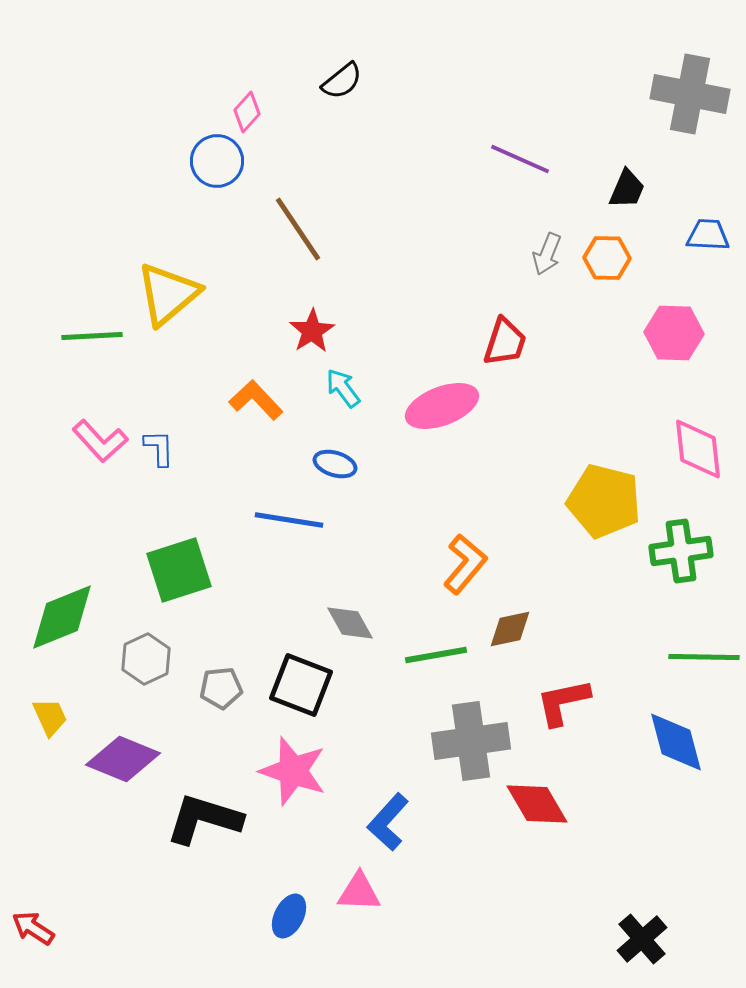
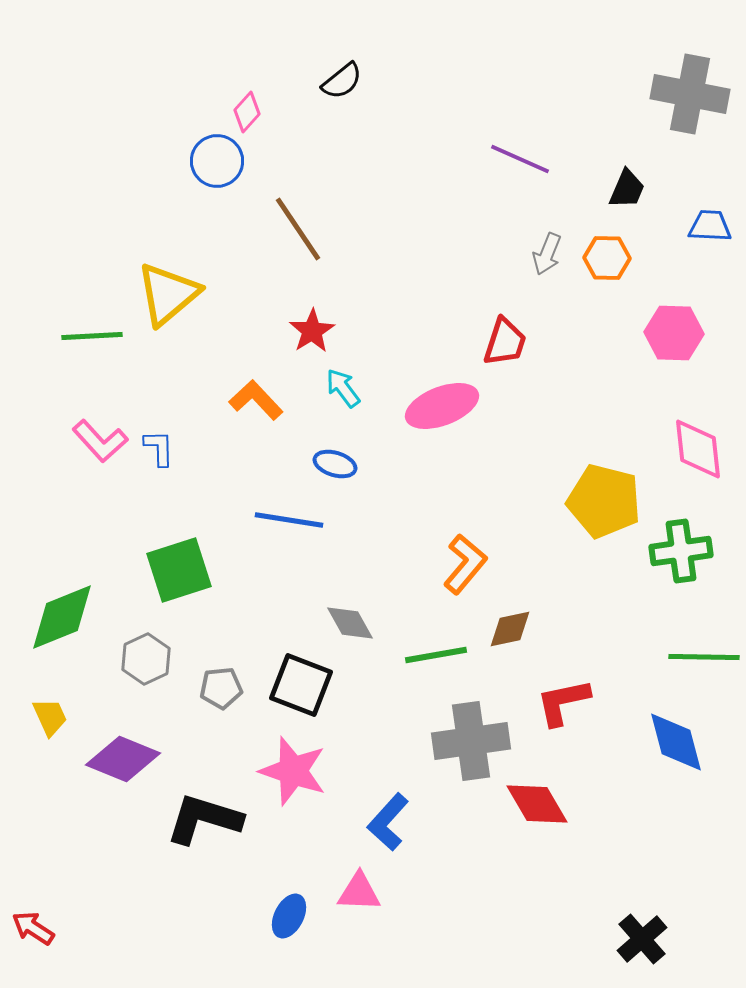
blue trapezoid at (708, 235): moved 2 px right, 9 px up
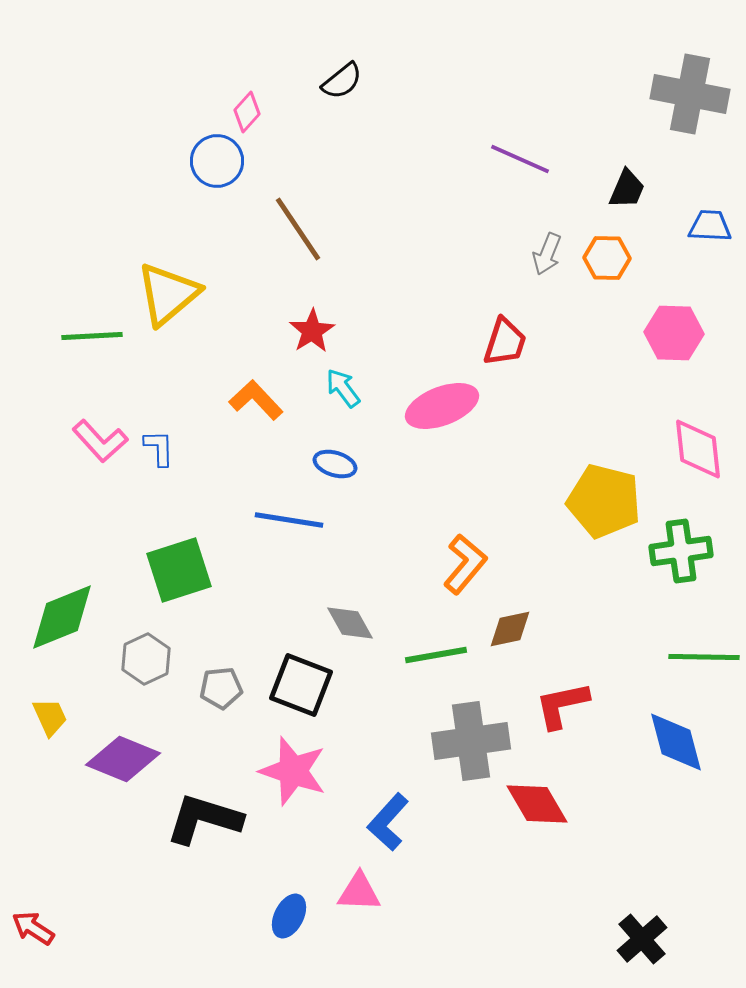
red L-shape at (563, 702): moved 1 px left, 3 px down
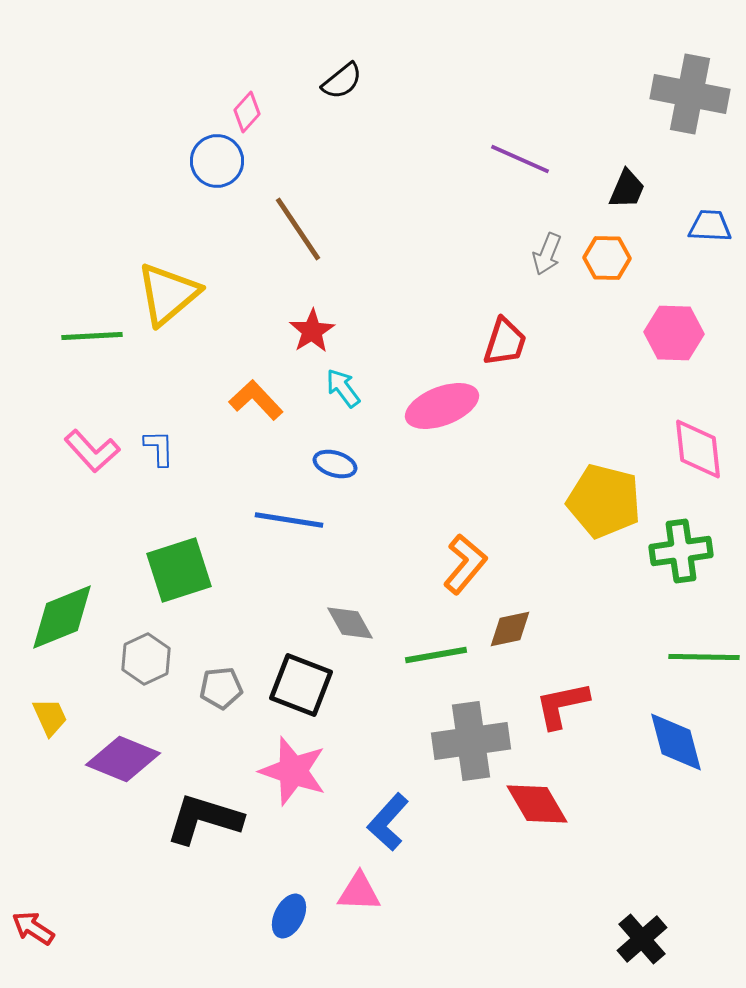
pink L-shape at (100, 441): moved 8 px left, 10 px down
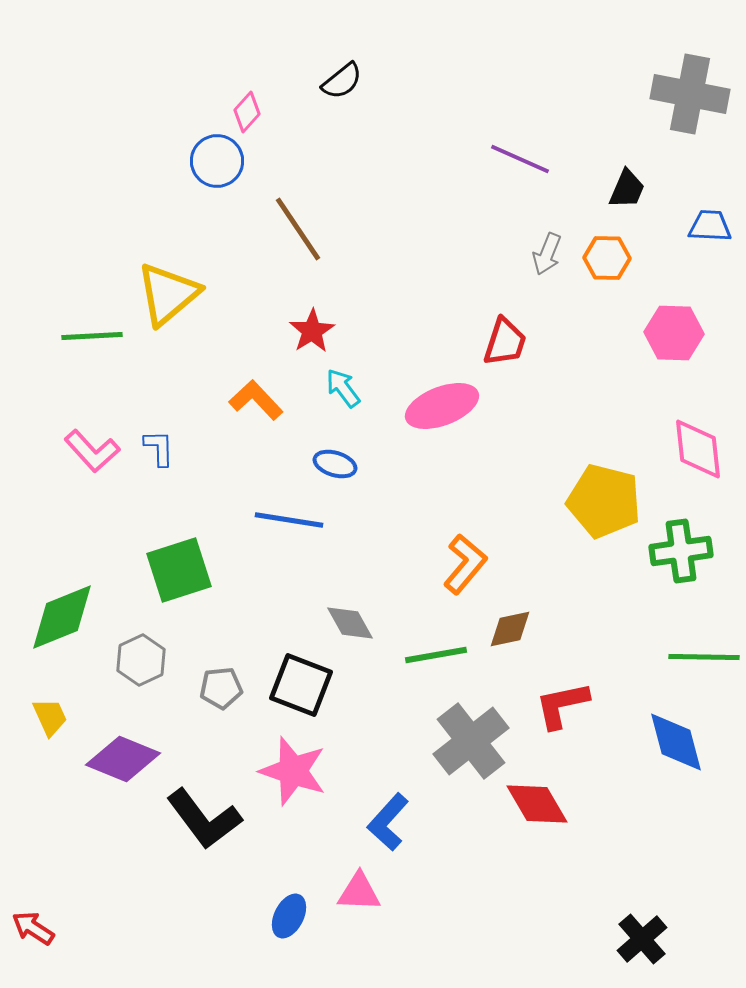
gray hexagon at (146, 659): moved 5 px left, 1 px down
gray cross at (471, 741): rotated 30 degrees counterclockwise
black L-shape at (204, 819): rotated 144 degrees counterclockwise
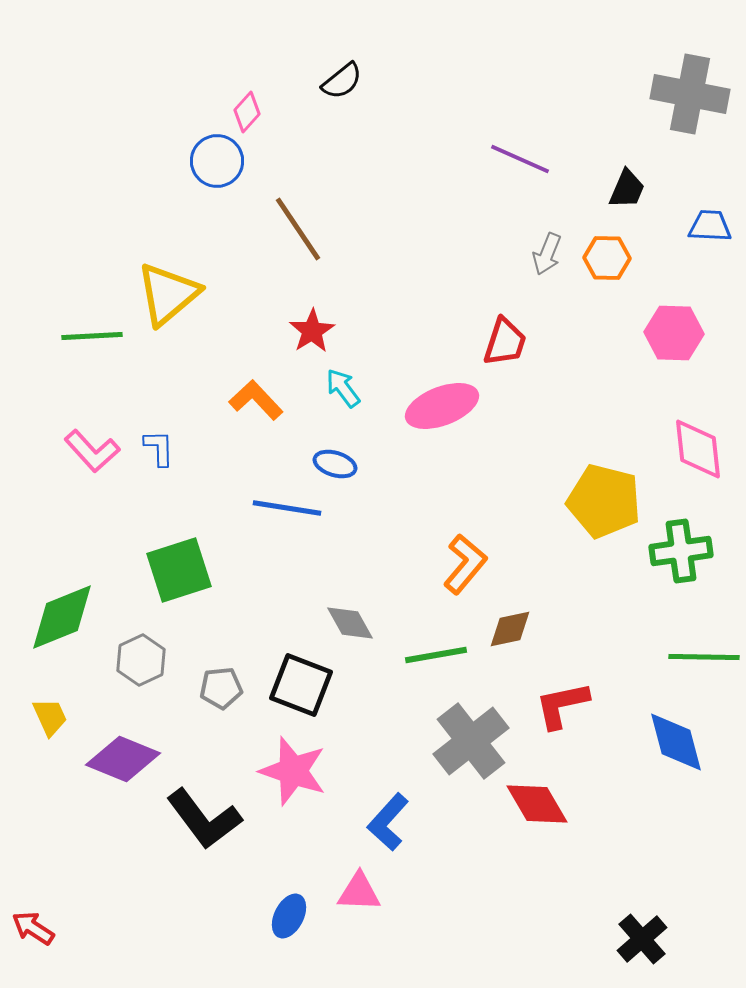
blue line at (289, 520): moved 2 px left, 12 px up
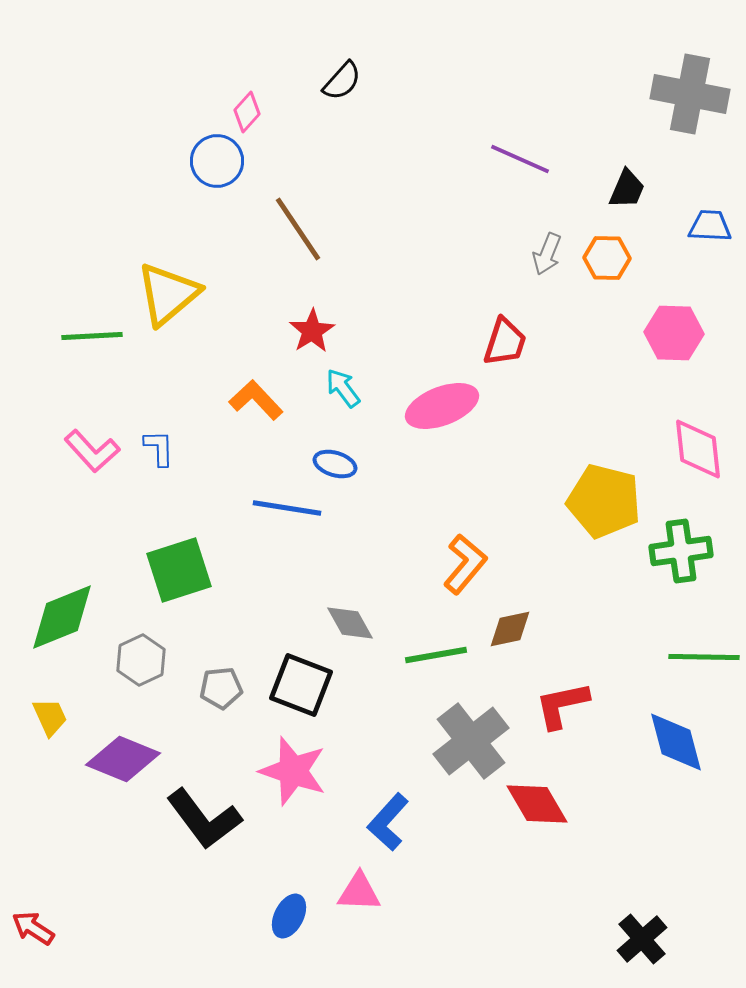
black semicircle at (342, 81): rotated 9 degrees counterclockwise
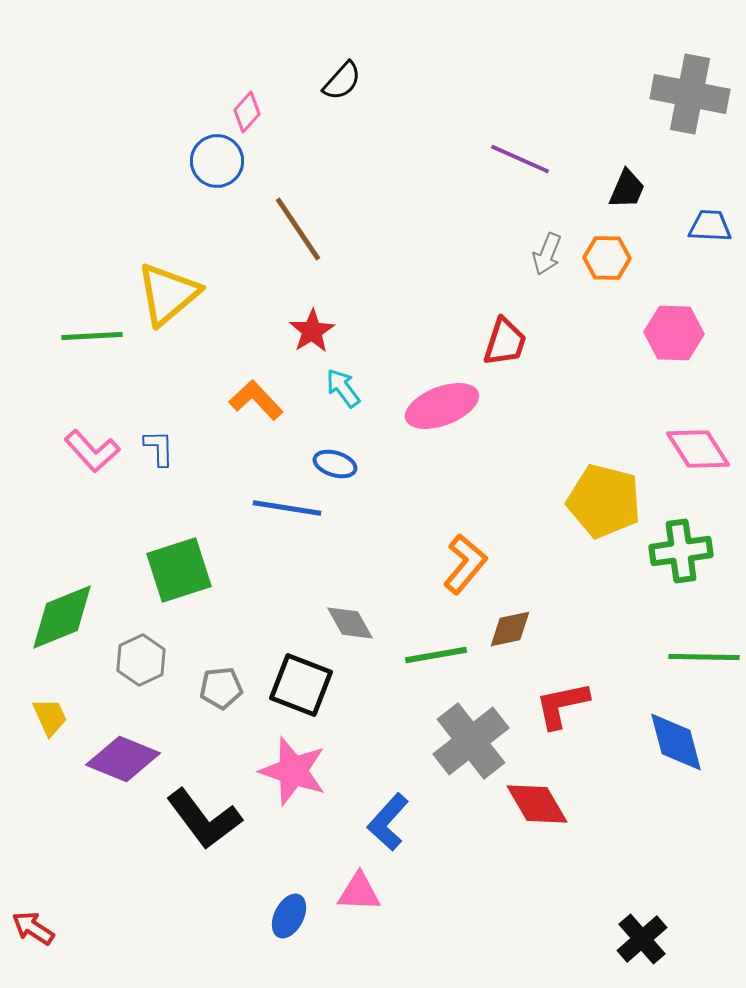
pink diamond at (698, 449): rotated 26 degrees counterclockwise
